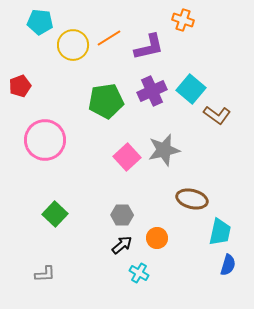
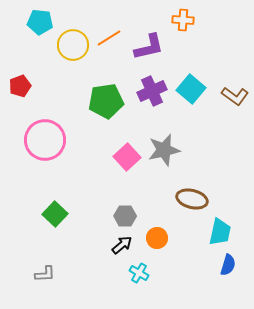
orange cross: rotated 15 degrees counterclockwise
brown L-shape: moved 18 px right, 19 px up
gray hexagon: moved 3 px right, 1 px down
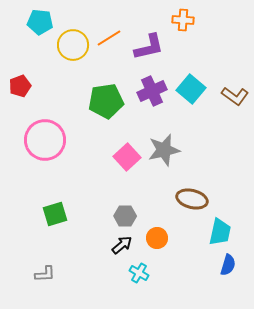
green square: rotated 30 degrees clockwise
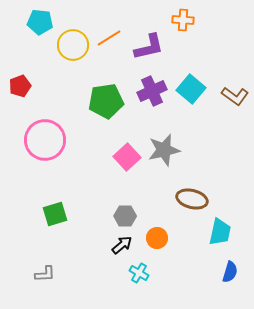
blue semicircle: moved 2 px right, 7 px down
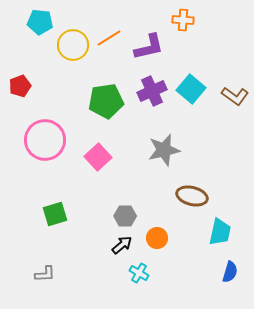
pink square: moved 29 px left
brown ellipse: moved 3 px up
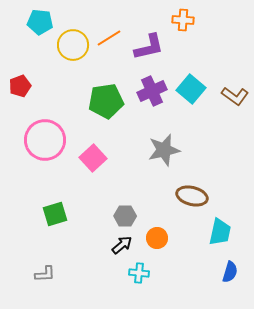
pink square: moved 5 px left, 1 px down
cyan cross: rotated 24 degrees counterclockwise
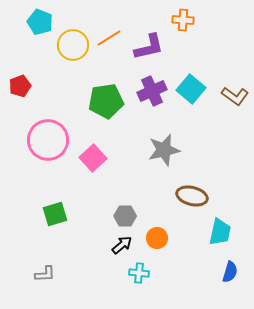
cyan pentagon: rotated 15 degrees clockwise
pink circle: moved 3 px right
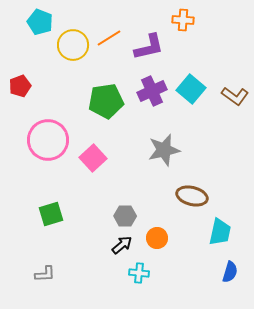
green square: moved 4 px left
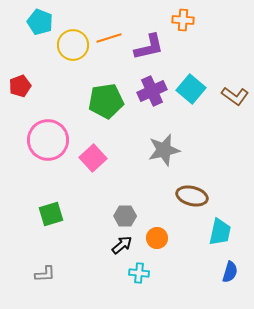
orange line: rotated 15 degrees clockwise
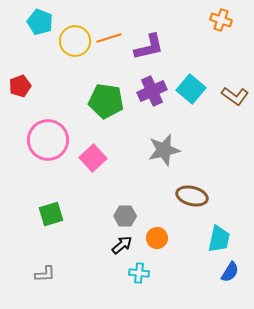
orange cross: moved 38 px right; rotated 15 degrees clockwise
yellow circle: moved 2 px right, 4 px up
green pentagon: rotated 16 degrees clockwise
cyan trapezoid: moved 1 px left, 7 px down
blue semicircle: rotated 15 degrees clockwise
